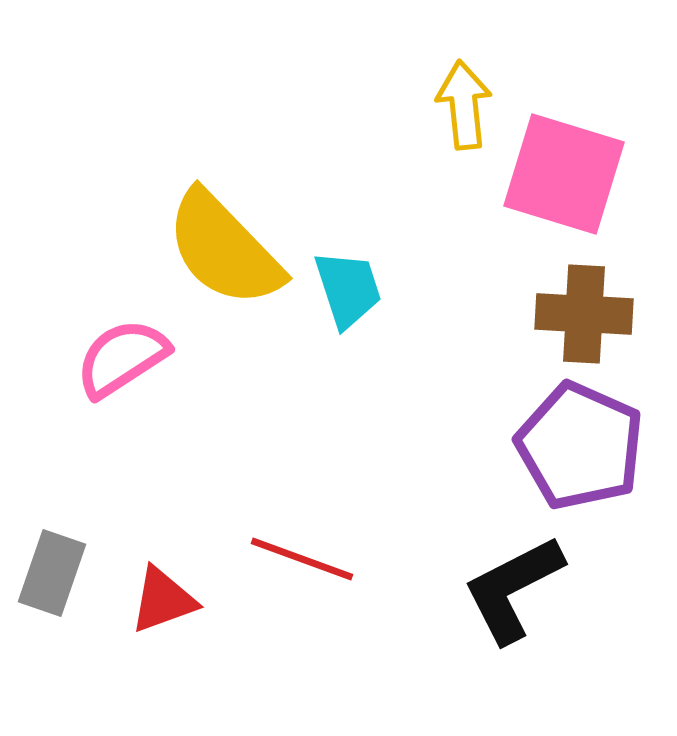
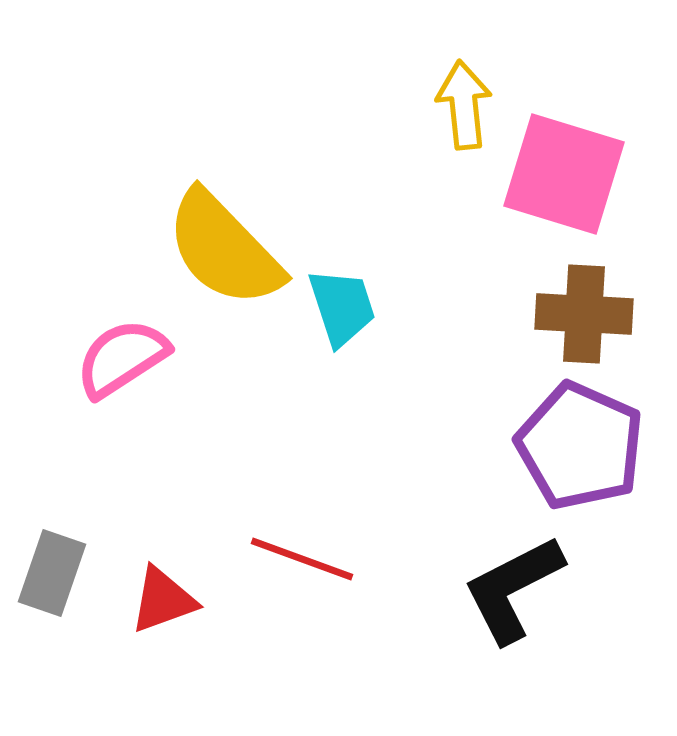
cyan trapezoid: moved 6 px left, 18 px down
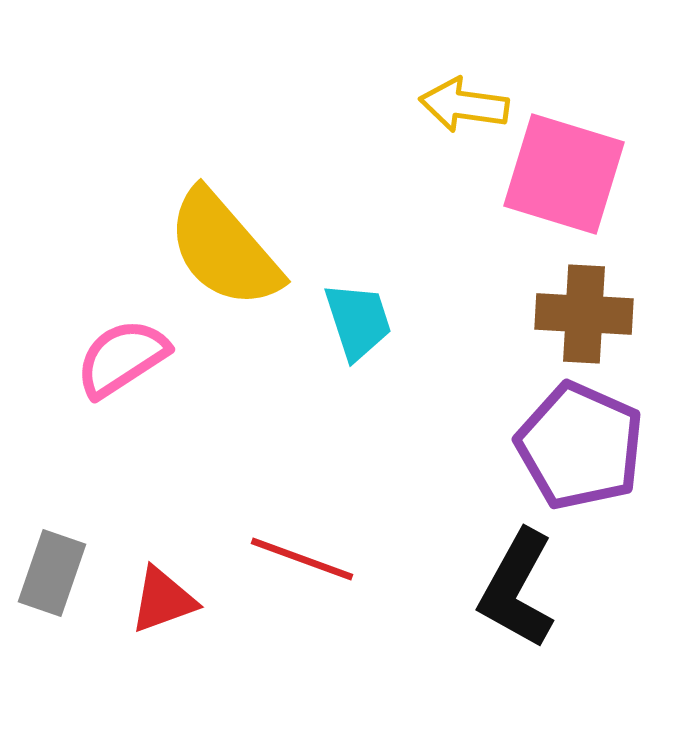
yellow arrow: rotated 76 degrees counterclockwise
yellow semicircle: rotated 3 degrees clockwise
cyan trapezoid: moved 16 px right, 14 px down
black L-shape: moved 4 px right; rotated 34 degrees counterclockwise
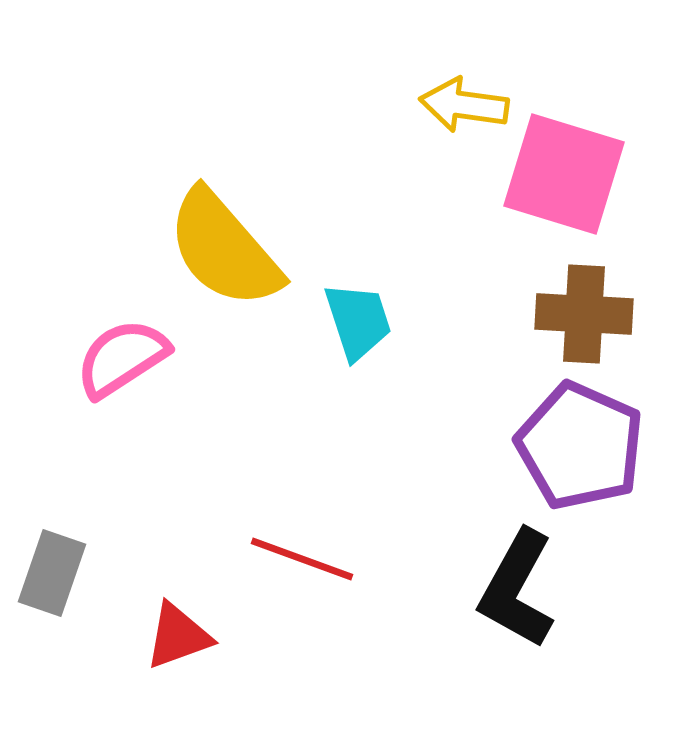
red triangle: moved 15 px right, 36 px down
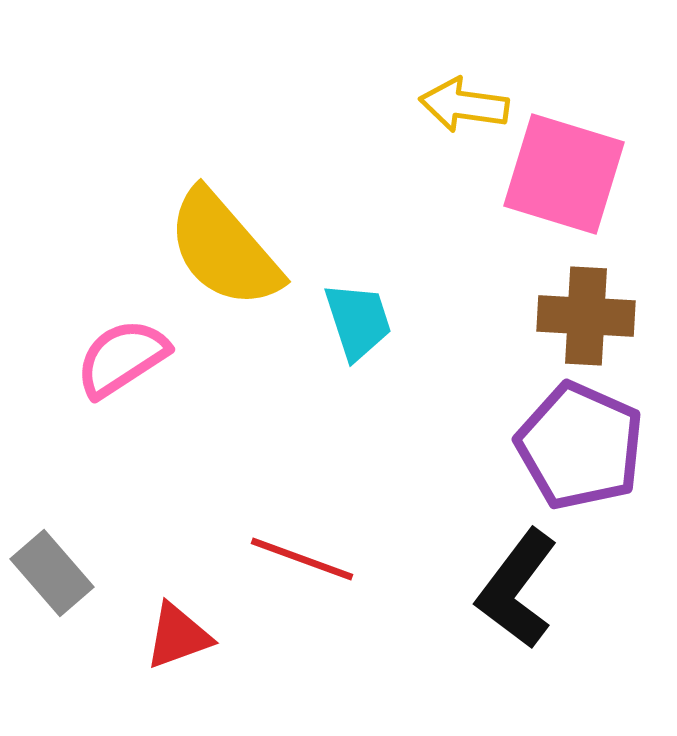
brown cross: moved 2 px right, 2 px down
gray rectangle: rotated 60 degrees counterclockwise
black L-shape: rotated 8 degrees clockwise
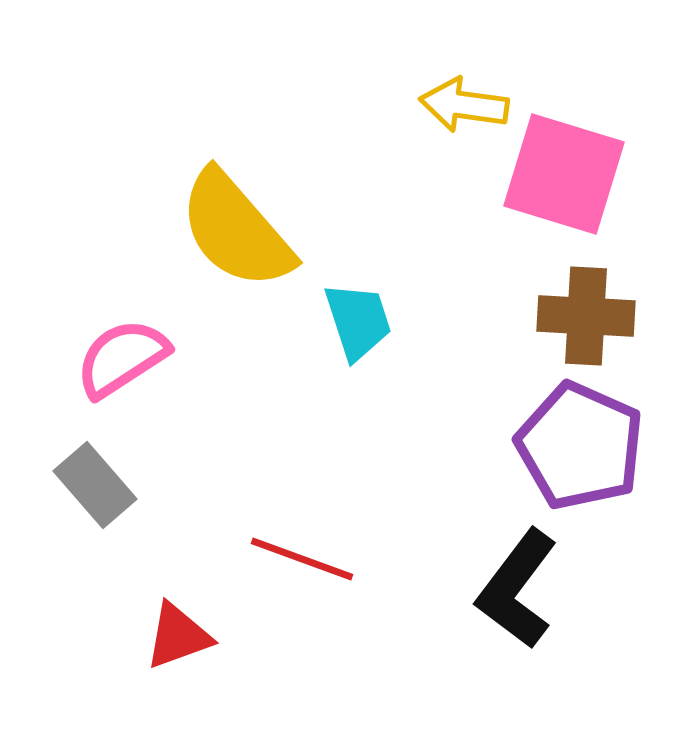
yellow semicircle: moved 12 px right, 19 px up
gray rectangle: moved 43 px right, 88 px up
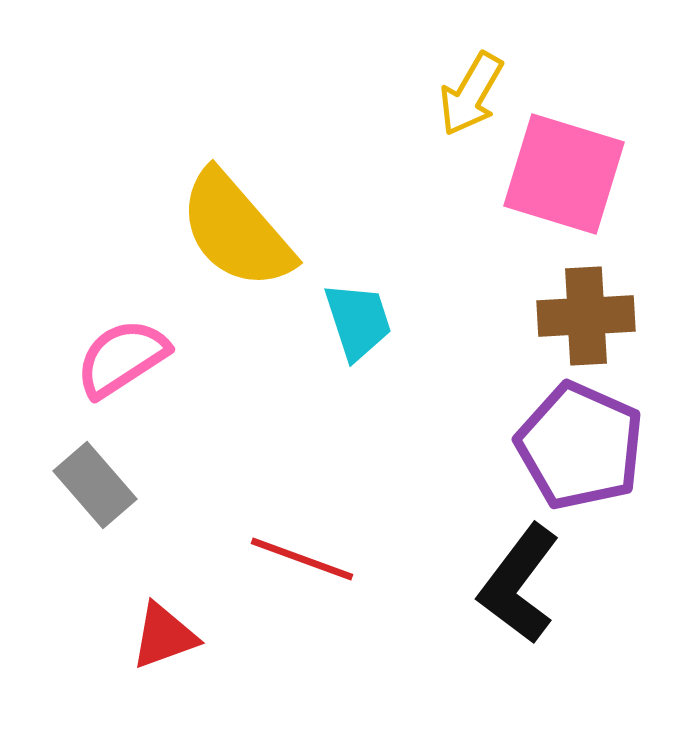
yellow arrow: moved 7 px right, 11 px up; rotated 68 degrees counterclockwise
brown cross: rotated 6 degrees counterclockwise
black L-shape: moved 2 px right, 5 px up
red triangle: moved 14 px left
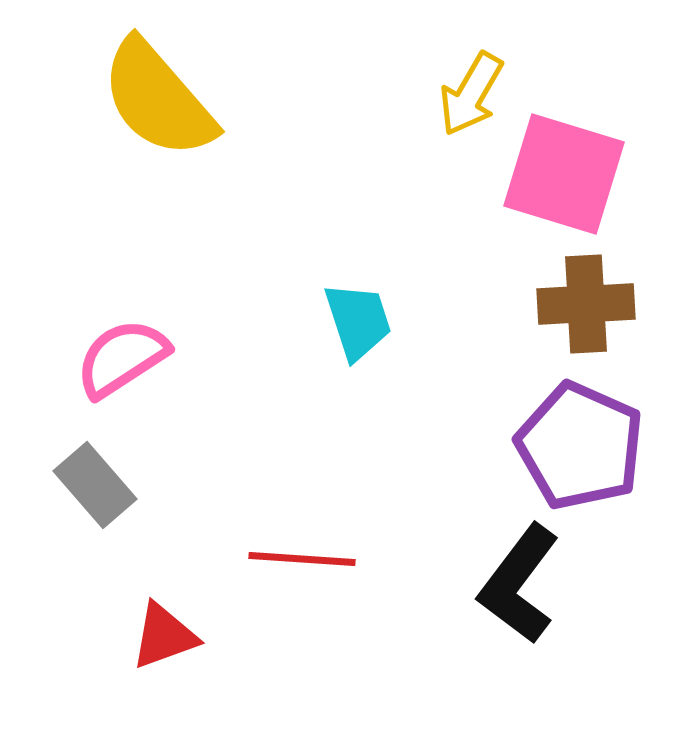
yellow semicircle: moved 78 px left, 131 px up
brown cross: moved 12 px up
red line: rotated 16 degrees counterclockwise
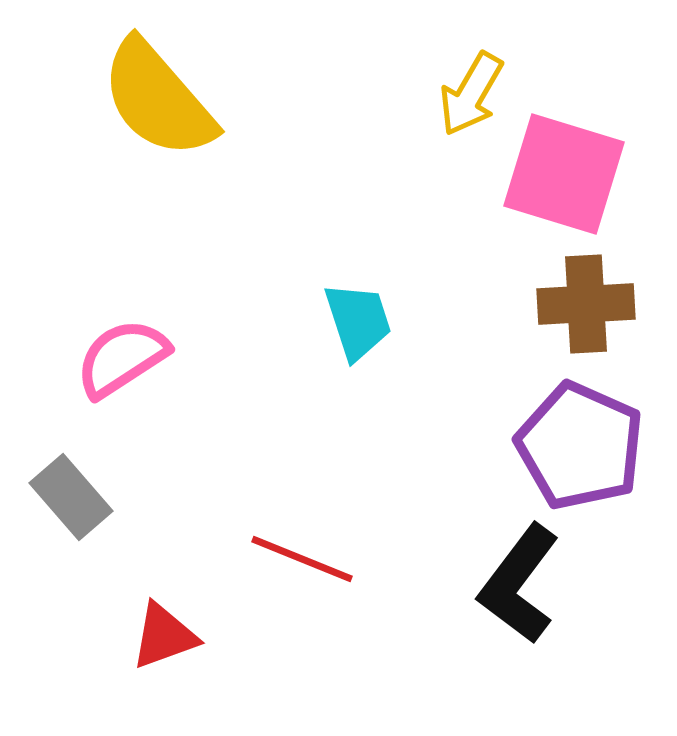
gray rectangle: moved 24 px left, 12 px down
red line: rotated 18 degrees clockwise
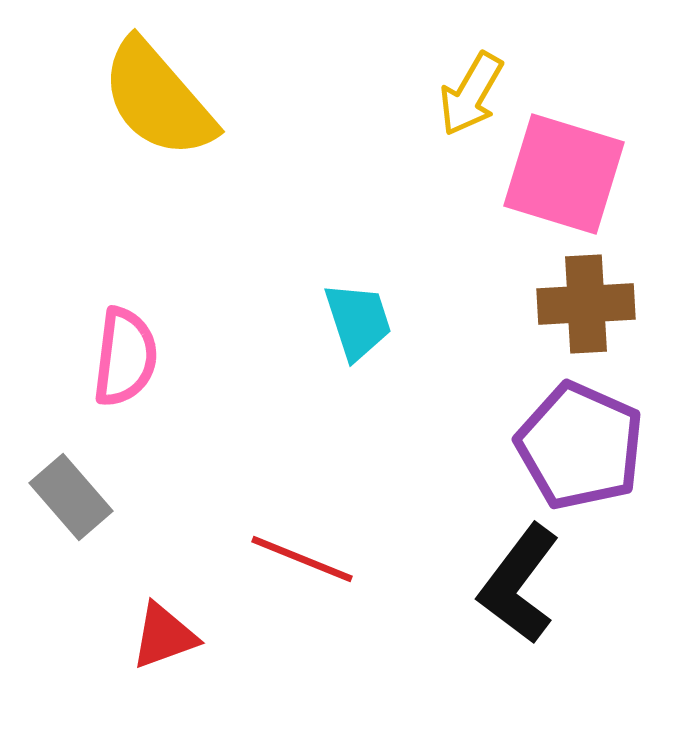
pink semicircle: moved 3 px right, 1 px up; rotated 130 degrees clockwise
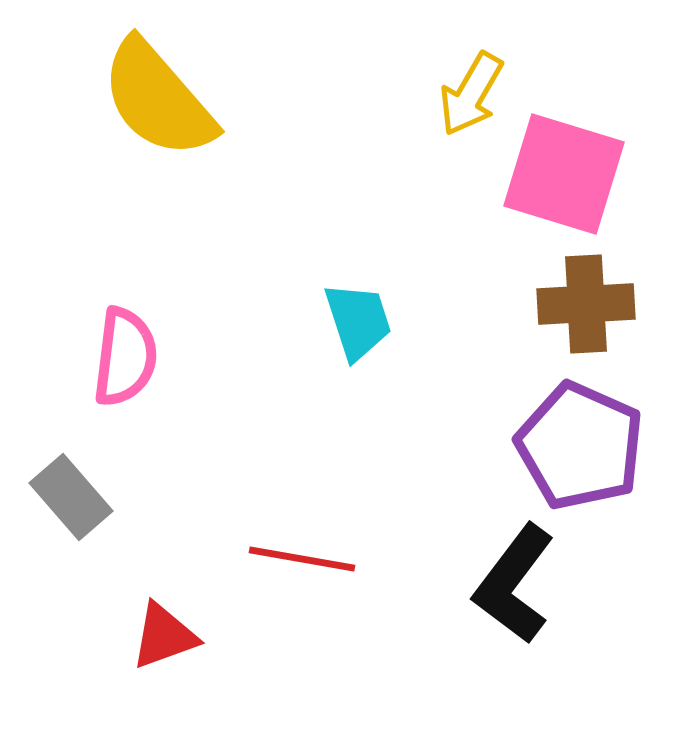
red line: rotated 12 degrees counterclockwise
black L-shape: moved 5 px left
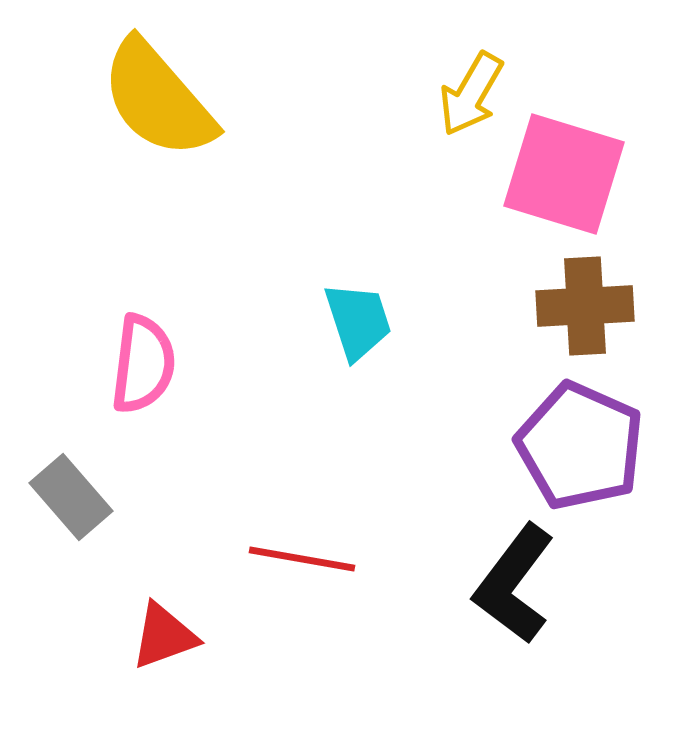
brown cross: moved 1 px left, 2 px down
pink semicircle: moved 18 px right, 7 px down
